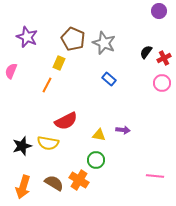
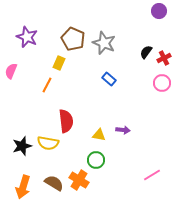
red semicircle: rotated 70 degrees counterclockwise
pink line: moved 3 px left, 1 px up; rotated 36 degrees counterclockwise
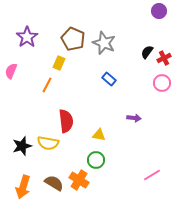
purple star: rotated 15 degrees clockwise
black semicircle: moved 1 px right
purple arrow: moved 11 px right, 12 px up
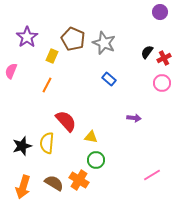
purple circle: moved 1 px right, 1 px down
yellow rectangle: moved 7 px left, 7 px up
red semicircle: rotated 35 degrees counterclockwise
yellow triangle: moved 8 px left, 2 px down
yellow semicircle: moved 1 px left; rotated 85 degrees clockwise
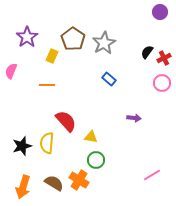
brown pentagon: rotated 10 degrees clockwise
gray star: rotated 20 degrees clockwise
orange line: rotated 63 degrees clockwise
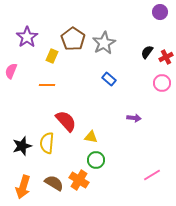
red cross: moved 2 px right, 1 px up
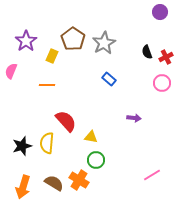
purple star: moved 1 px left, 4 px down
black semicircle: rotated 56 degrees counterclockwise
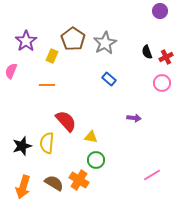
purple circle: moved 1 px up
gray star: moved 1 px right
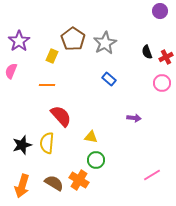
purple star: moved 7 px left
red semicircle: moved 5 px left, 5 px up
black star: moved 1 px up
orange arrow: moved 1 px left, 1 px up
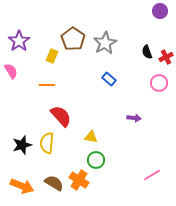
pink semicircle: rotated 126 degrees clockwise
pink circle: moved 3 px left
orange arrow: rotated 85 degrees counterclockwise
